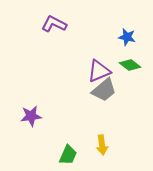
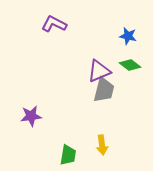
blue star: moved 1 px right, 1 px up
gray trapezoid: rotated 36 degrees counterclockwise
green trapezoid: rotated 15 degrees counterclockwise
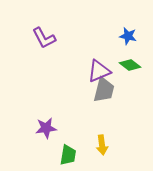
purple L-shape: moved 10 px left, 14 px down; rotated 145 degrees counterclockwise
purple star: moved 15 px right, 12 px down
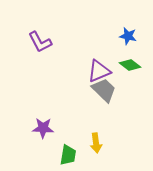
purple L-shape: moved 4 px left, 4 px down
gray trapezoid: rotated 60 degrees counterclockwise
purple star: moved 3 px left; rotated 10 degrees clockwise
yellow arrow: moved 6 px left, 2 px up
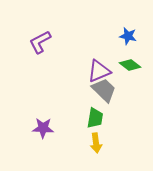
purple L-shape: rotated 90 degrees clockwise
green trapezoid: moved 27 px right, 37 px up
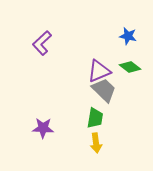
purple L-shape: moved 2 px right, 1 px down; rotated 15 degrees counterclockwise
green diamond: moved 2 px down
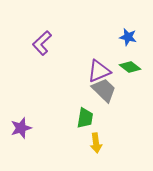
blue star: moved 1 px down
green trapezoid: moved 10 px left
purple star: moved 22 px left; rotated 20 degrees counterclockwise
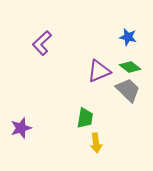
gray trapezoid: moved 24 px right
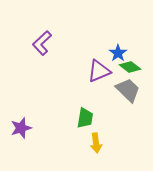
blue star: moved 10 px left, 16 px down; rotated 24 degrees clockwise
